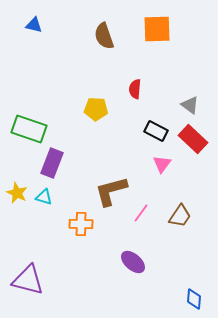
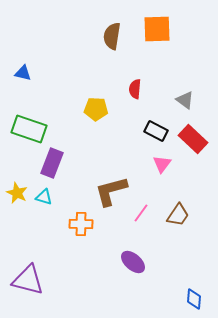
blue triangle: moved 11 px left, 48 px down
brown semicircle: moved 8 px right; rotated 28 degrees clockwise
gray triangle: moved 5 px left, 5 px up
brown trapezoid: moved 2 px left, 1 px up
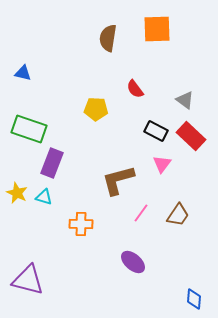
brown semicircle: moved 4 px left, 2 px down
red semicircle: rotated 42 degrees counterclockwise
red rectangle: moved 2 px left, 3 px up
brown L-shape: moved 7 px right, 11 px up
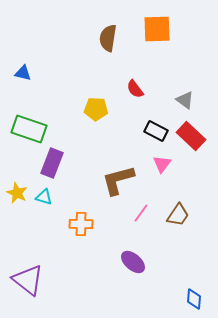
purple triangle: rotated 24 degrees clockwise
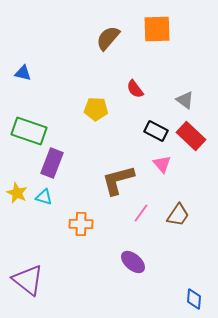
brown semicircle: rotated 32 degrees clockwise
green rectangle: moved 2 px down
pink triangle: rotated 18 degrees counterclockwise
